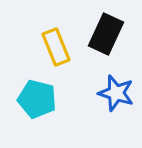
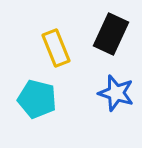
black rectangle: moved 5 px right
yellow rectangle: moved 1 px down
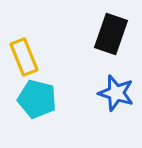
black rectangle: rotated 6 degrees counterclockwise
yellow rectangle: moved 32 px left, 9 px down
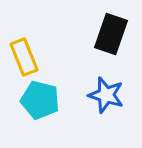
blue star: moved 10 px left, 2 px down
cyan pentagon: moved 3 px right, 1 px down
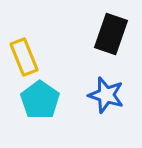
cyan pentagon: rotated 21 degrees clockwise
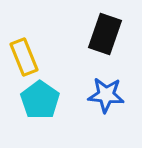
black rectangle: moved 6 px left
blue star: rotated 12 degrees counterclockwise
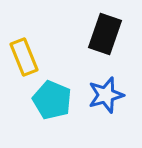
blue star: rotated 21 degrees counterclockwise
cyan pentagon: moved 12 px right; rotated 12 degrees counterclockwise
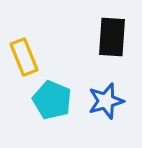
black rectangle: moved 7 px right, 3 px down; rotated 15 degrees counterclockwise
blue star: moved 6 px down
